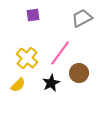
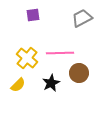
pink line: rotated 52 degrees clockwise
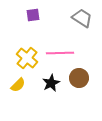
gray trapezoid: rotated 60 degrees clockwise
brown circle: moved 5 px down
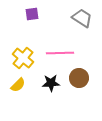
purple square: moved 1 px left, 1 px up
yellow cross: moved 4 px left
black star: rotated 24 degrees clockwise
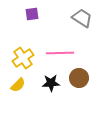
yellow cross: rotated 15 degrees clockwise
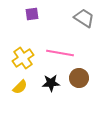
gray trapezoid: moved 2 px right
pink line: rotated 12 degrees clockwise
yellow semicircle: moved 2 px right, 2 px down
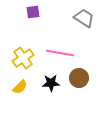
purple square: moved 1 px right, 2 px up
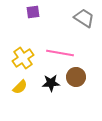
brown circle: moved 3 px left, 1 px up
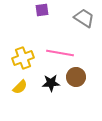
purple square: moved 9 px right, 2 px up
yellow cross: rotated 15 degrees clockwise
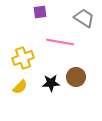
purple square: moved 2 px left, 2 px down
pink line: moved 11 px up
